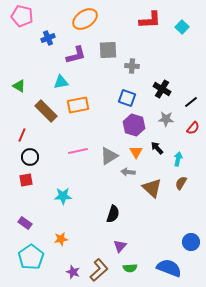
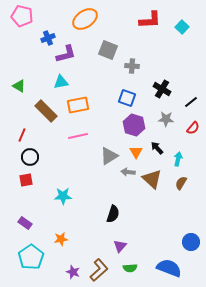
gray square: rotated 24 degrees clockwise
purple L-shape: moved 10 px left, 1 px up
pink line: moved 15 px up
brown triangle: moved 9 px up
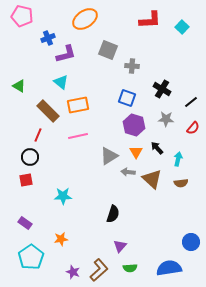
cyan triangle: rotated 49 degrees clockwise
brown rectangle: moved 2 px right
red line: moved 16 px right
brown semicircle: rotated 128 degrees counterclockwise
blue semicircle: rotated 30 degrees counterclockwise
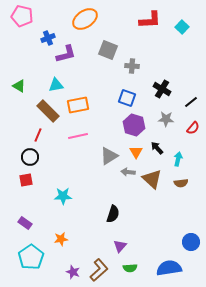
cyan triangle: moved 5 px left, 3 px down; rotated 49 degrees counterclockwise
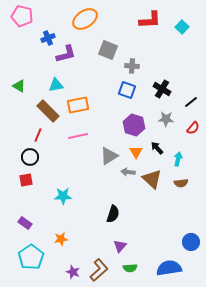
blue square: moved 8 px up
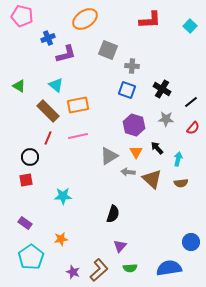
cyan square: moved 8 px right, 1 px up
cyan triangle: rotated 49 degrees clockwise
red line: moved 10 px right, 3 px down
